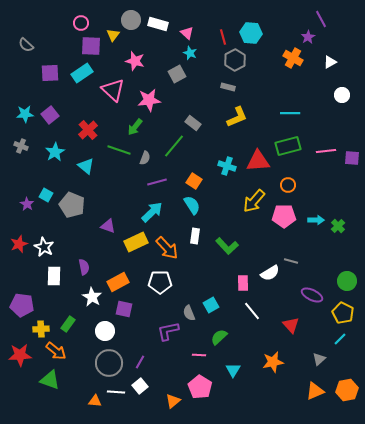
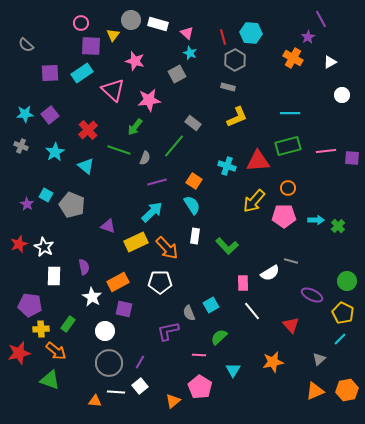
orange circle at (288, 185): moved 3 px down
purple pentagon at (22, 305): moved 8 px right
red star at (20, 355): moved 1 px left, 2 px up; rotated 10 degrees counterclockwise
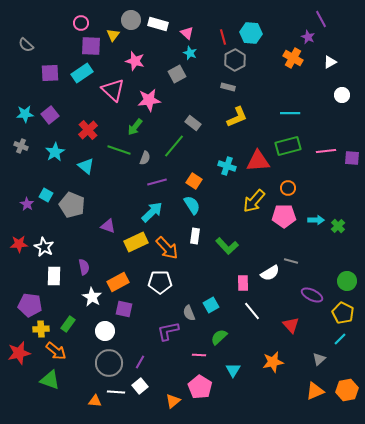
purple star at (308, 37): rotated 16 degrees counterclockwise
red star at (19, 244): rotated 18 degrees clockwise
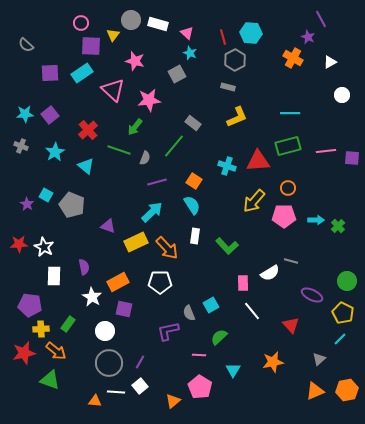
red star at (19, 353): moved 5 px right
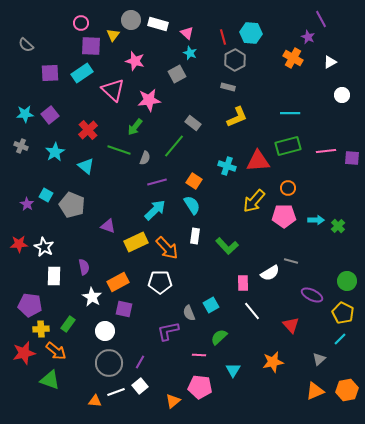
cyan arrow at (152, 212): moved 3 px right, 2 px up
pink pentagon at (200, 387): rotated 25 degrees counterclockwise
white line at (116, 392): rotated 24 degrees counterclockwise
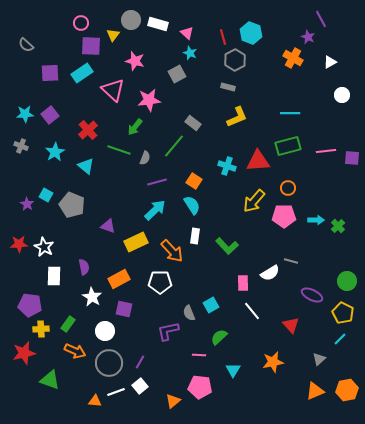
cyan hexagon at (251, 33): rotated 15 degrees clockwise
orange arrow at (167, 248): moved 5 px right, 3 px down
orange rectangle at (118, 282): moved 1 px right, 3 px up
orange arrow at (56, 351): moved 19 px right; rotated 15 degrees counterclockwise
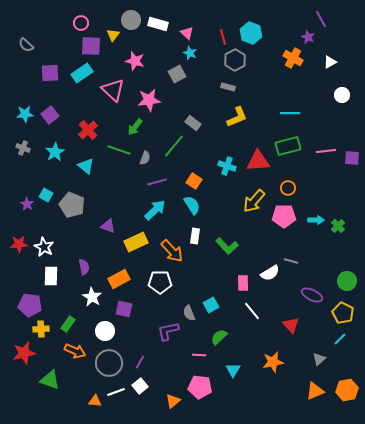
gray cross at (21, 146): moved 2 px right, 2 px down
white rectangle at (54, 276): moved 3 px left
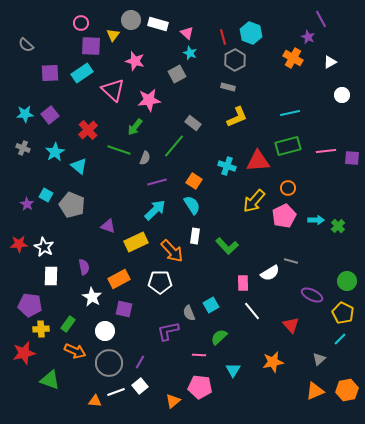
cyan line at (290, 113): rotated 12 degrees counterclockwise
cyan triangle at (86, 166): moved 7 px left
pink pentagon at (284, 216): rotated 25 degrees counterclockwise
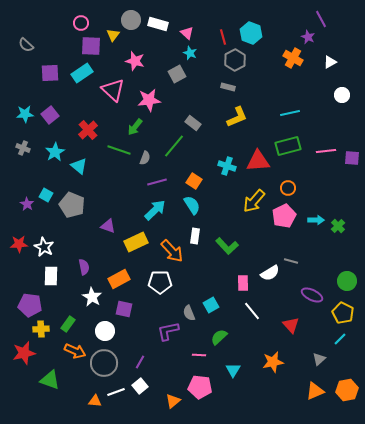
gray circle at (109, 363): moved 5 px left
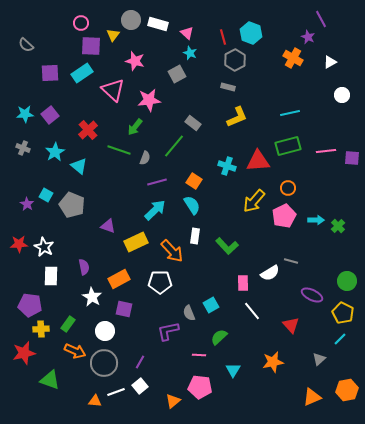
orange triangle at (315, 391): moved 3 px left, 6 px down
